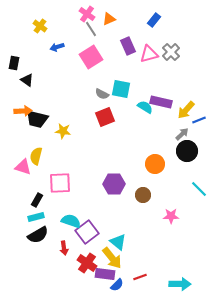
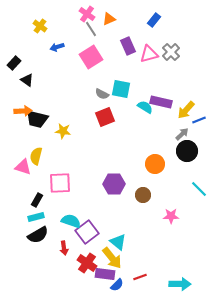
black rectangle at (14, 63): rotated 32 degrees clockwise
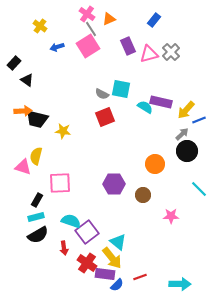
pink square at (91, 57): moved 3 px left, 11 px up
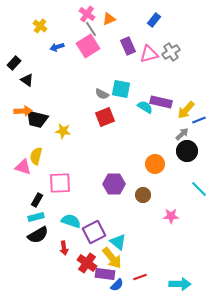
gray cross at (171, 52): rotated 12 degrees clockwise
purple square at (87, 232): moved 7 px right; rotated 10 degrees clockwise
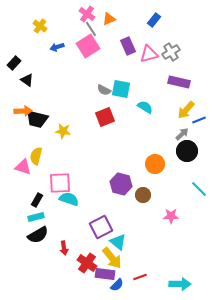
gray semicircle at (102, 94): moved 2 px right, 4 px up
purple rectangle at (161, 102): moved 18 px right, 20 px up
purple hexagon at (114, 184): moved 7 px right; rotated 15 degrees clockwise
cyan semicircle at (71, 221): moved 2 px left, 22 px up
purple square at (94, 232): moved 7 px right, 5 px up
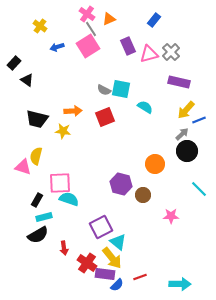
gray cross at (171, 52): rotated 12 degrees counterclockwise
orange arrow at (23, 111): moved 50 px right
cyan rectangle at (36, 217): moved 8 px right
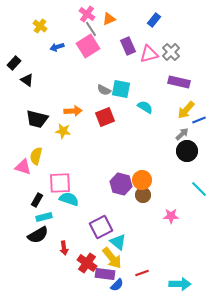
orange circle at (155, 164): moved 13 px left, 16 px down
red line at (140, 277): moved 2 px right, 4 px up
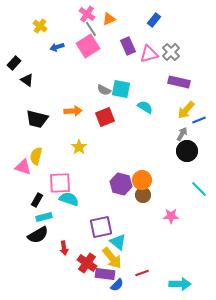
yellow star at (63, 131): moved 16 px right, 16 px down; rotated 28 degrees clockwise
gray arrow at (182, 134): rotated 16 degrees counterclockwise
purple square at (101, 227): rotated 15 degrees clockwise
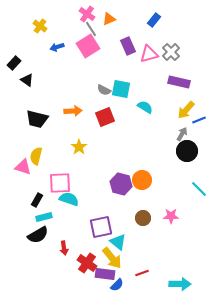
brown circle at (143, 195): moved 23 px down
